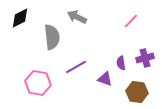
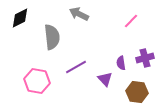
gray arrow: moved 2 px right, 3 px up
purple triangle: rotated 28 degrees clockwise
pink hexagon: moved 1 px left, 2 px up
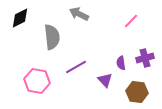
purple triangle: moved 1 px down
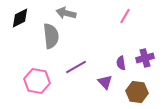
gray arrow: moved 13 px left, 1 px up; rotated 12 degrees counterclockwise
pink line: moved 6 px left, 5 px up; rotated 14 degrees counterclockwise
gray semicircle: moved 1 px left, 1 px up
purple triangle: moved 2 px down
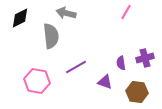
pink line: moved 1 px right, 4 px up
purple triangle: rotated 28 degrees counterclockwise
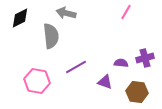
purple semicircle: rotated 104 degrees clockwise
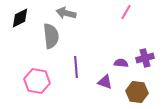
purple line: rotated 65 degrees counterclockwise
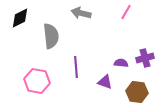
gray arrow: moved 15 px right
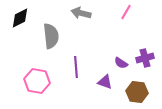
purple semicircle: rotated 152 degrees counterclockwise
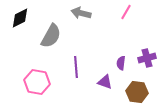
gray semicircle: rotated 35 degrees clockwise
purple cross: moved 2 px right
purple semicircle: rotated 64 degrees clockwise
pink hexagon: moved 1 px down
